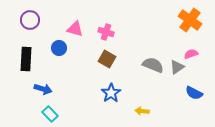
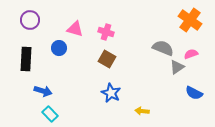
gray semicircle: moved 10 px right, 17 px up
blue arrow: moved 2 px down
blue star: rotated 12 degrees counterclockwise
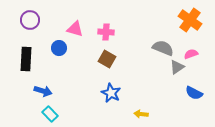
pink cross: rotated 14 degrees counterclockwise
yellow arrow: moved 1 px left, 3 px down
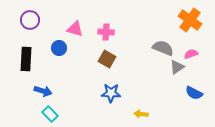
blue star: rotated 24 degrees counterclockwise
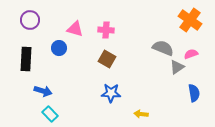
pink cross: moved 2 px up
blue semicircle: rotated 126 degrees counterclockwise
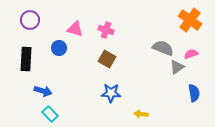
pink cross: rotated 14 degrees clockwise
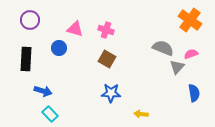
gray triangle: rotated 14 degrees counterclockwise
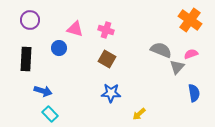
gray semicircle: moved 2 px left, 2 px down
yellow arrow: moved 2 px left; rotated 48 degrees counterclockwise
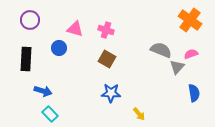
yellow arrow: rotated 88 degrees counterclockwise
